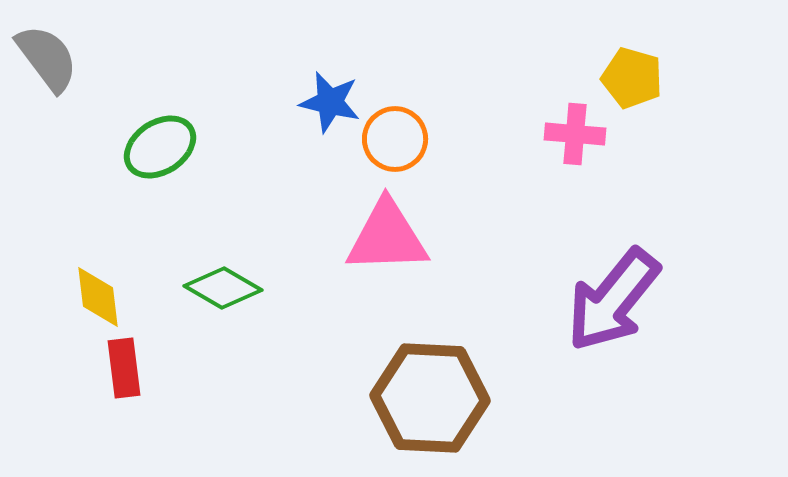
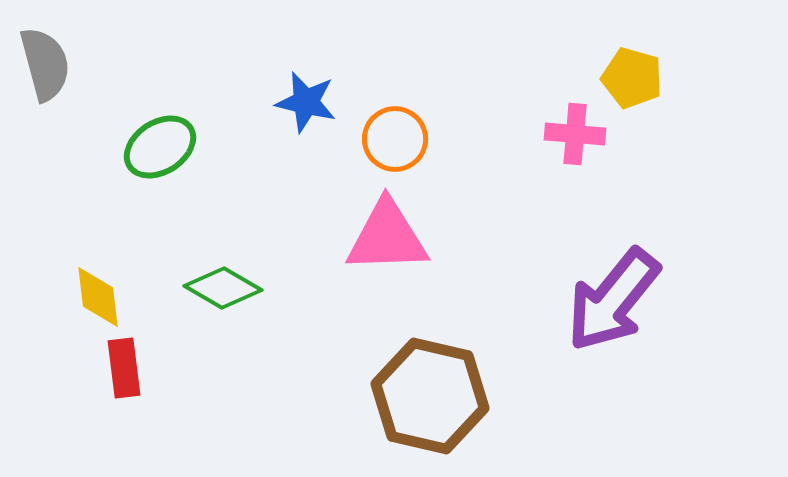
gray semicircle: moved 2 px left, 6 px down; rotated 22 degrees clockwise
blue star: moved 24 px left
brown hexagon: moved 2 px up; rotated 10 degrees clockwise
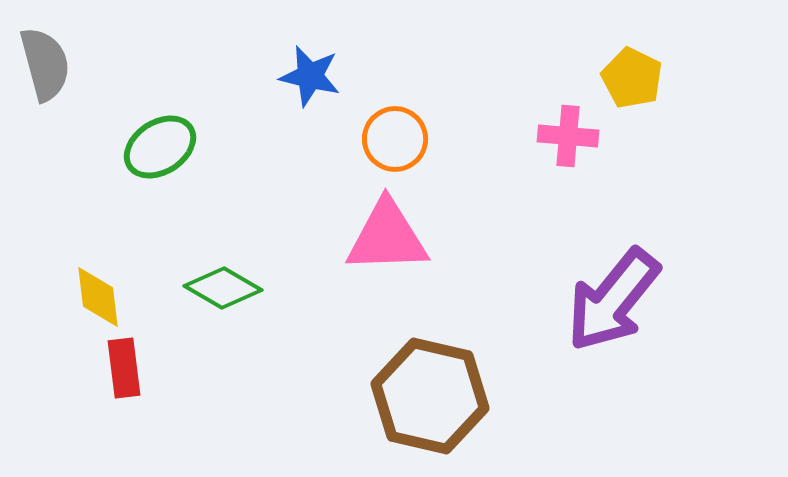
yellow pentagon: rotated 10 degrees clockwise
blue star: moved 4 px right, 26 px up
pink cross: moved 7 px left, 2 px down
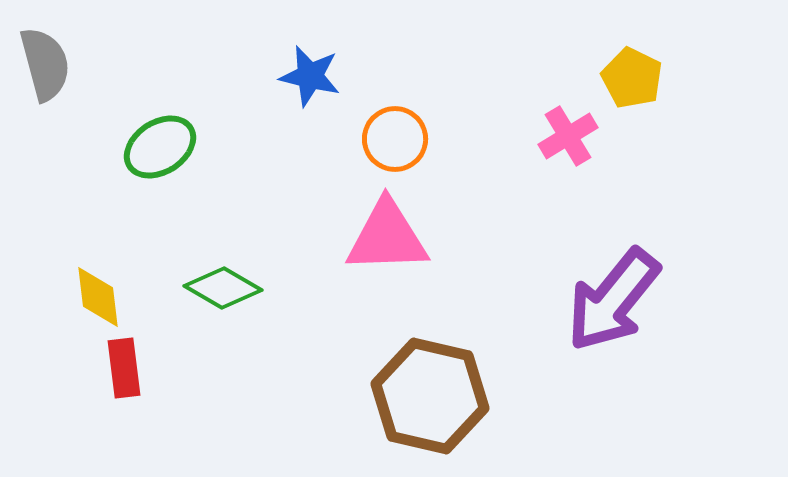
pink cross: rotated 36 degrees counterclockwise
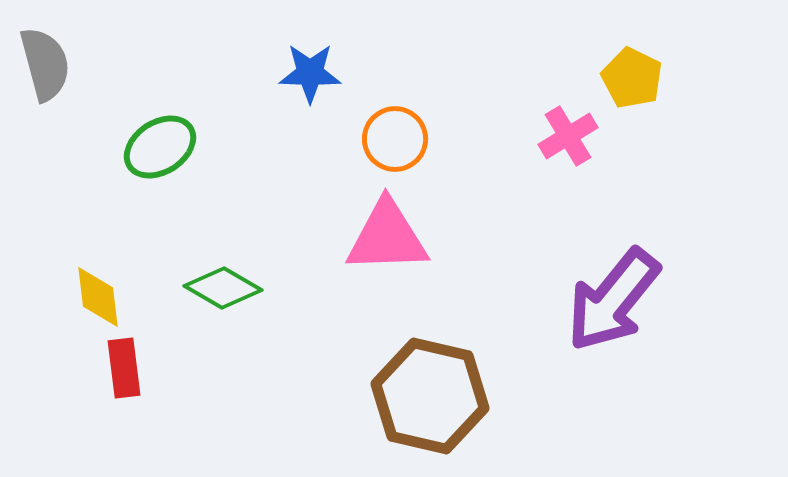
blue star: moved 3 px up; rotated 12 degrees counterclockwise
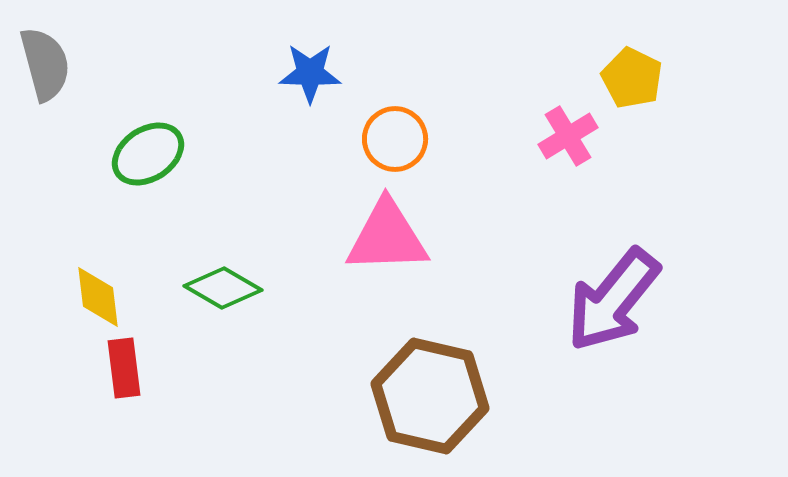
green ellipse: moved 12 px left, 7 px down
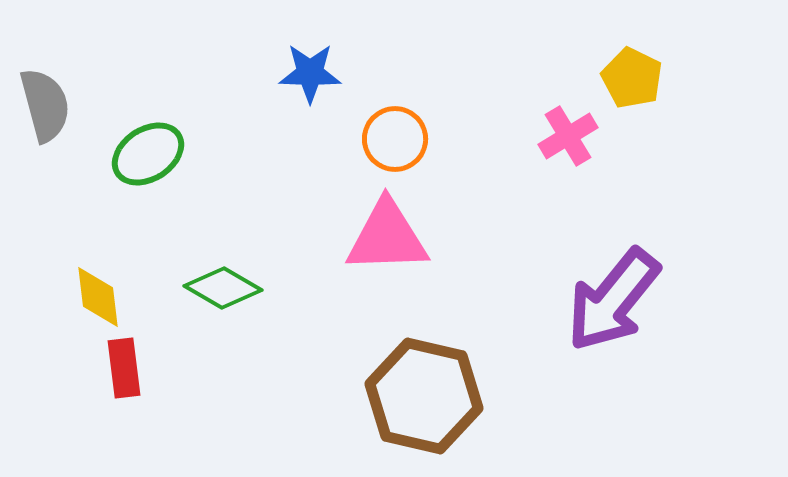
gray semicircle: moved 41 px down
brown hexagon: moved 6 px left
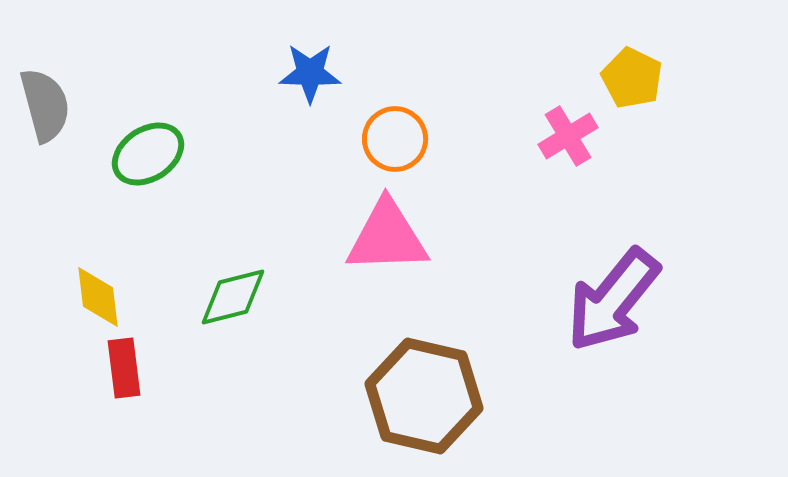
green diamond: moved 10 px right, 9 px down; rotated 44 degrees counterclockwise
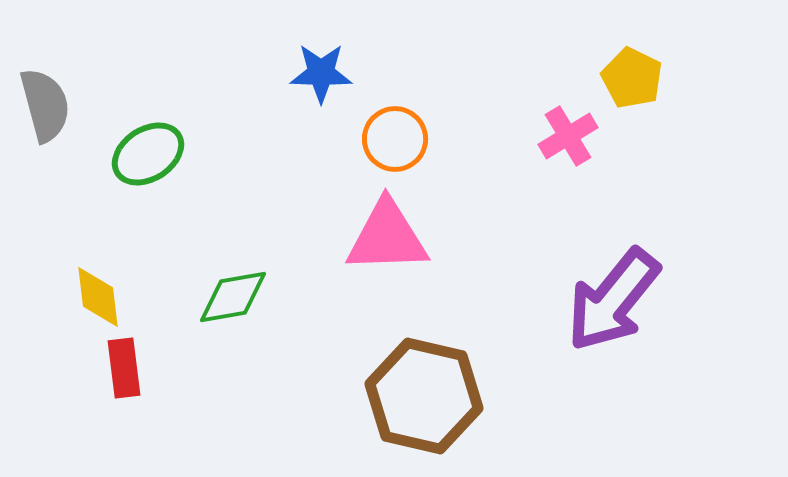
blue star: moved 11 px right
green diamond: rotated 4 degrees clockwise
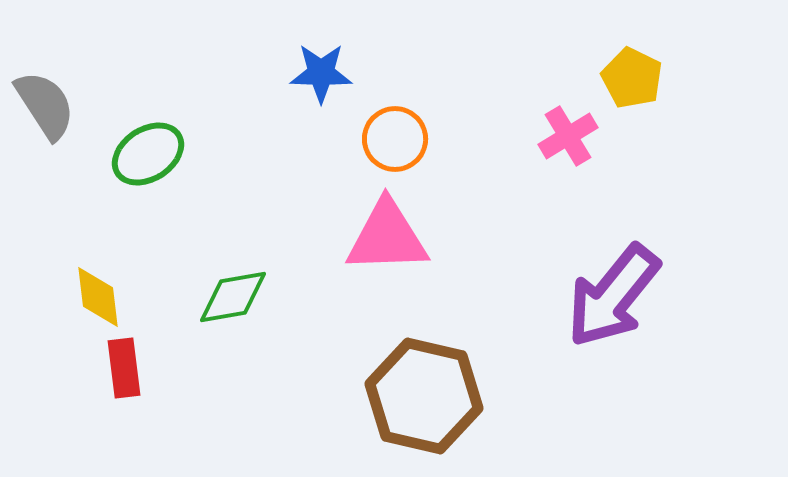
gray semicircle: rotated 18 degrees counterclockwise
purple arrow: moved 4 px up
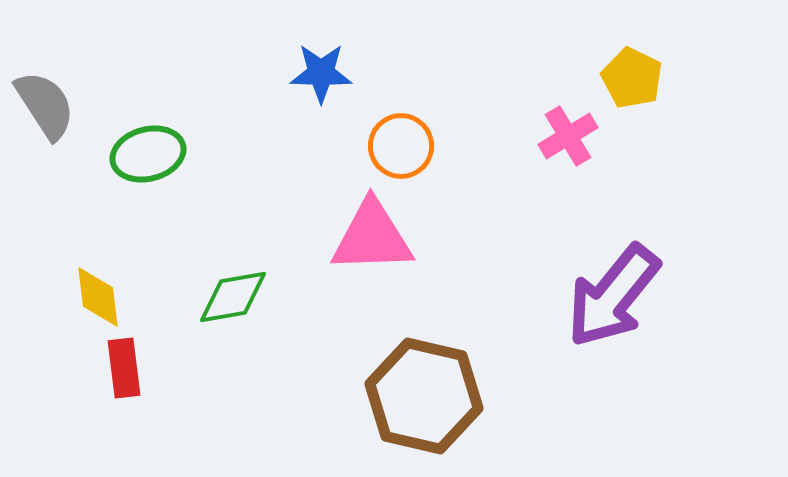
orange circle: moved 6 px right, 7 px down
green ellipse: rotated 18 degrees clockwise
pink triangle: moved 15 px left
